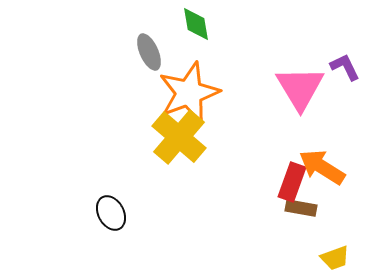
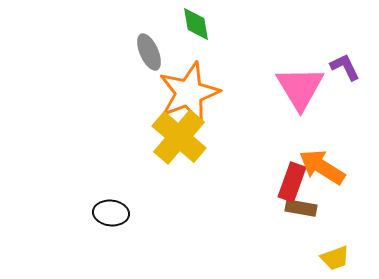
black ellipse: rotated 56 degrees counterclockwise
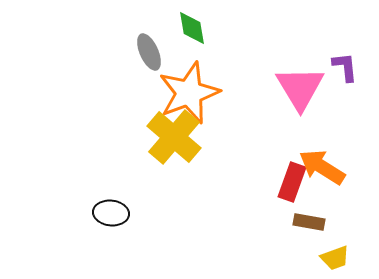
green diamond: moved 4 px left, 4 px down
purple L-shape: rotated 20 degrees clockwise
yellow cross: moved 5 px left
brown rectangle: moved 8 px right, 14 px down
